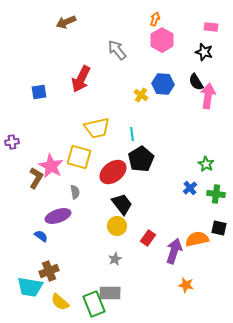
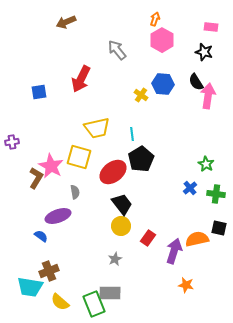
yellow circle: moved 4 px right
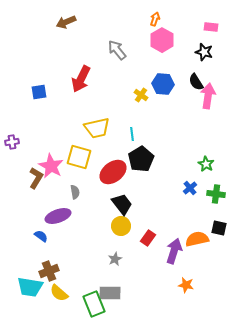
yellow semicircle: moved 1 px left, 9 px up
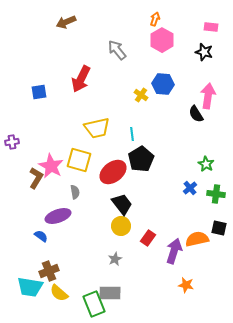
black semicircle: moved 32 px down
yellow square: moved 3 px down
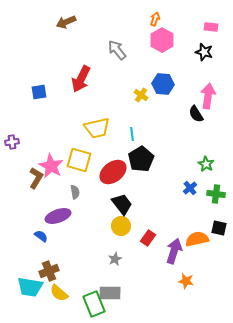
orange star: moved 4 px up
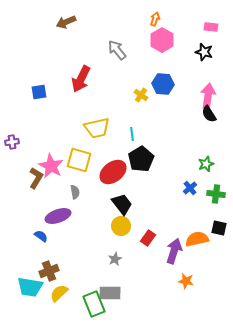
black semicircle: moved 13 px right
green star: rotated 21 degrees clockwise
yellow semicircle: rotated 96 degrees clockwise
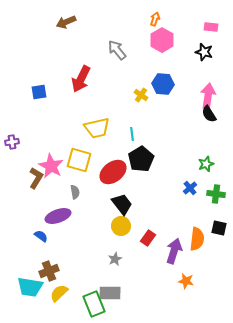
orange semicircle: rotated 110 degrees clockwise
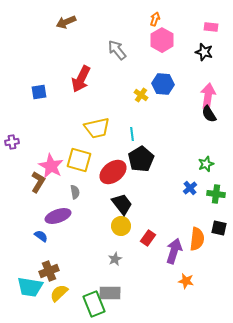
brown L-shape: moved 2 px right, 4 px down
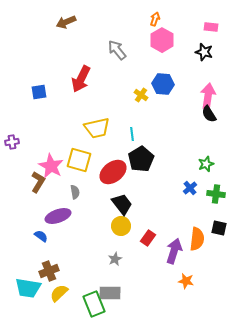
cyan trapezoid: moved 2 px left, 1 px down
